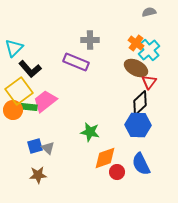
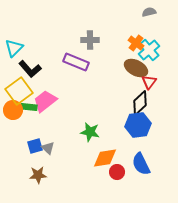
blue hexagon: rotated 10 degrees counterclockwise
orange diamond: rotated 10 degrees clockwise
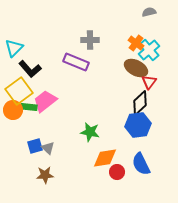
brown star: moved 7 px right
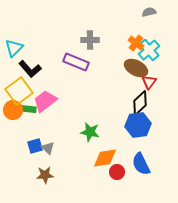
green rectangle: moved 1 px left, 2 px down
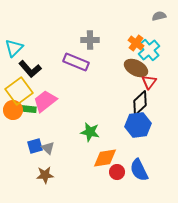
gray semicircle: moved 10 px right, 4 px down
blue semicircle: moved 2 px left, 6 px down
